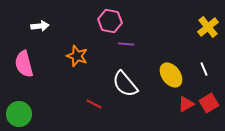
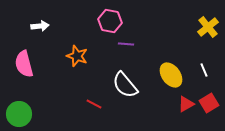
white line: moved 1 px down
white semicircle: moved 1 px down
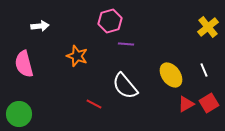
pink hexagon: rotated 25 degrees counterclockwise
white semicircle: moved 1 px down
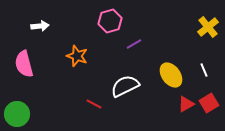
purple line: moved 8 px right; rotated 35 degrees counterclockwise
white semicircle: rotated 104 degrees clockwise
green circle: moved 2 px left
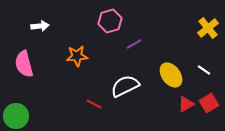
yellow cross: moved 1 px down
orange star: rotated 25 degrees counterclockwise
white line: rotated 32 degrees counterclockwise
green circle: moved 1 px left, 2 px down
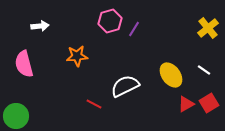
purple line: moved 15 px up; rotated 28 degrees counterclockwise
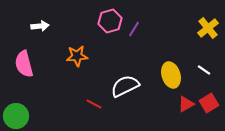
yellow ellipse: rotated 20 degrees clockwise
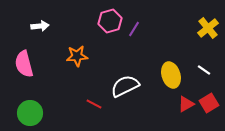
green circle: moved 14 px right, 3 px up
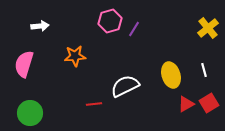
orange star: moved 2 px left
pink semicircle: rotated 32 degrees clockwise
white line: rotated 40 degrees clockwise
red line: rotated 35 degrees counterclockwise
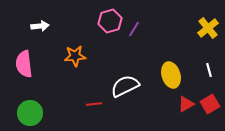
pink semicircle: rotated 24 degrees counterclockwise
white line: moved 5 px right
red square: moved 1 px right, 1 px down
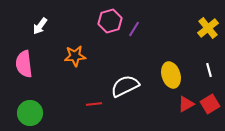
white arrow: rotated 132 degrees clockwise
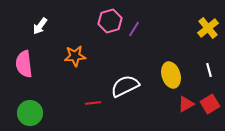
red line: moved 1 px left, 1 px up
